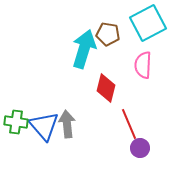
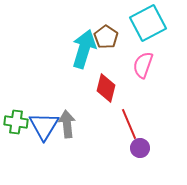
brown pentagon: moved 2 px left, 3 px down; rotated 25 degrees clockwise
pink semicircle: rotated 16 degrees clockwise
blue triangle: rotated 12 degrees clockwise
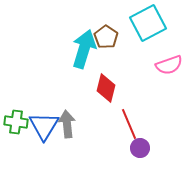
pink semicircle: moved 26 px right; rotated 128 degrees counterclockwise
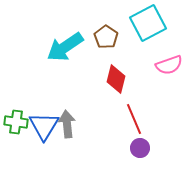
cyan arrow: moved 19 px left, 2 px up; rotated 141 degrees counterclockwise
red diamond: moved 10 px right, 9 px up
red line: moved 5 px right, 5 px up
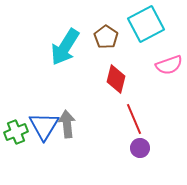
cyan square: moved 2 px left, 1 px down
cyan arrow: rotated 24 degrees counterclockwise
green cross: moved 10 px down; rotated 30 degrees counterclockwise
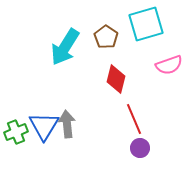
cyan square: rotated 12 degrees clockwise
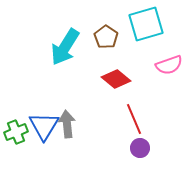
red diamond: rotated 64 degrees counterclockwise
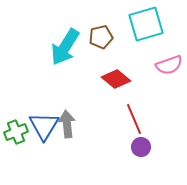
brown pentagon: moved 5 px left; rotated 25 degrees clockwise
purple circle: moved 1 px right, 1 px up
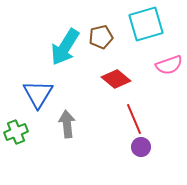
blue triangle: moved 6 px left, 32 px up
